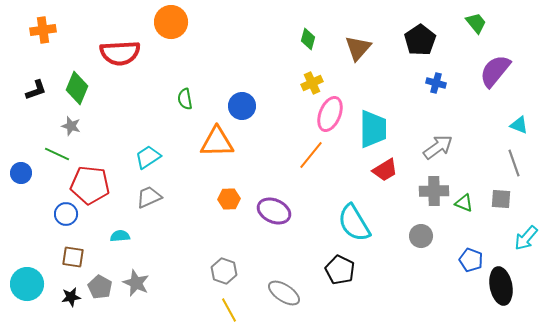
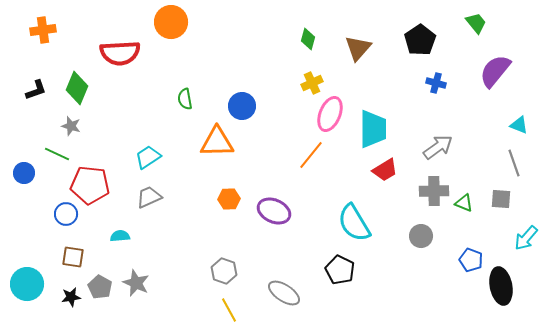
blue circle at (21, 173): moved 3 px right
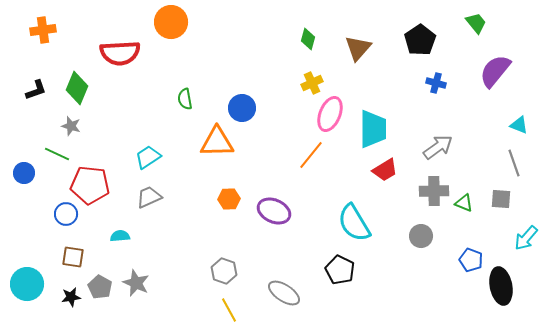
blue circle at (242, 106): moved 2 px down
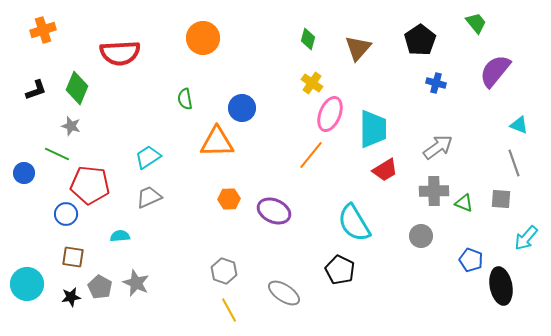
orange circle at (171, 22): moved 32 px right, 16 px down
orange cross at (43, 30): rotated 10 degrees counterclockwise
yellow cross at (312, 83): rotated 30 degrees counterclockwise
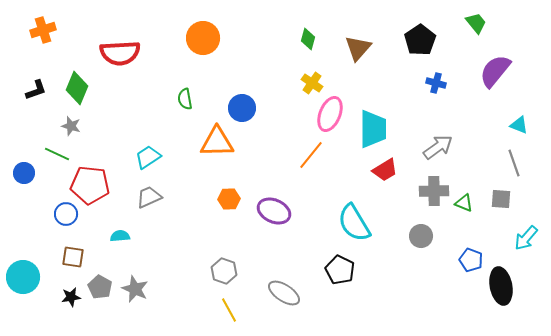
gray star at (136, 283): moved 1 px left, 6 px down
cyan circle at (27, 284): moved 4 px left, 7 px up
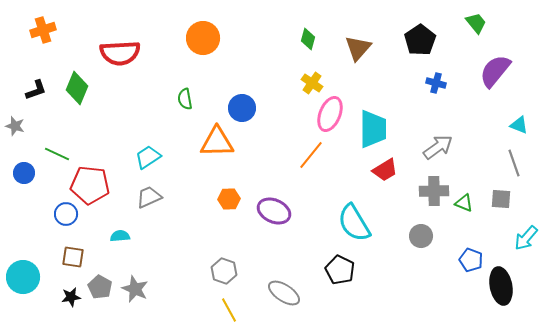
gray star at (71, 126): moved 56 px left
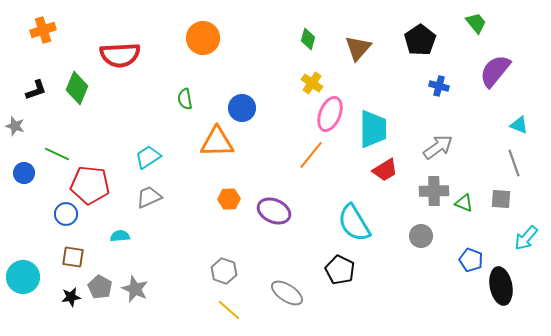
red semicircle at (120, 53): moved 2 px down
blue cross at (436, 83): moved 3 px right, 3 px down
gray ellipse at (284, 293): moved 3 px right
yellow line at (229, 310): rotated 20 degrees counterclockwise
